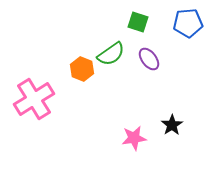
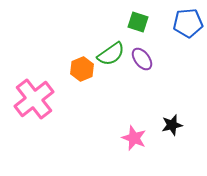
purple ellipse: moved 7 px left
orange hexagon: rotated 15 degrees clockwise
pink cross: rotated 6 degrees counterclockwise
black star: rotated 20 degrees clockwise
pink star: rotated 30 degrees clockwise
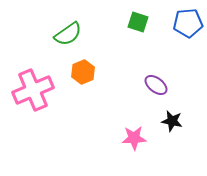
green semicircle: moved 43 px left, 20 px up
purple ellipse: moved 14 px right, 26 px down; rotated 15 degrees counterclockwise
orange hexagon: moved 1 px right, 3 px down
pink cross: moved 1 px left, 9 px up; rotated 15 degrees clockwise
black star: moved 4 px up; rotated 25 degrees clockwise
pink star: rotated 25 degrees counterclockwise
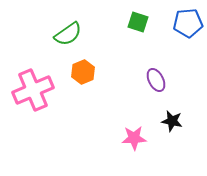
purple ellipse: moved 5 px up; rotated 25 degrees clockwise
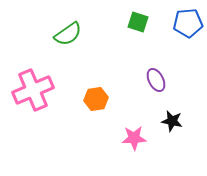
orange hexagon: moved 13 px right, 27 px down; rotated 15 degrees clockwise
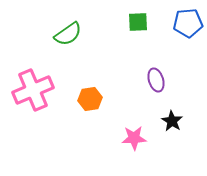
green square: rotated 20 degrees counterclockwise
purple ellipse: rotated 10 degrees clockwise
orange hexagon: moved 6 px left
black star: rotated 20 degrees clockwise
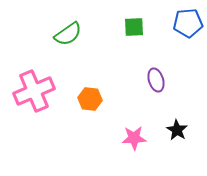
green square: moved 4 px left, 5 px down
pink cross: moved 1 px right, 1 px down
orange hexagon: rotated 15 degrees clockwise
black star: moved 5 px right, 9 px down
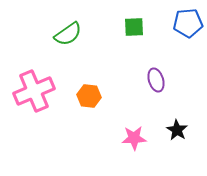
orange hexagon: moved 1 px left, 3 px up
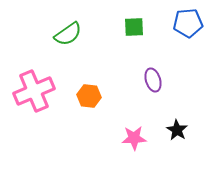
purple ellipse: moved 3 px left
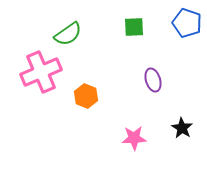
blue pentagon: moved 1 px left; rotated 24 degrees clockwise
pink cross: moved 7 px right, 19 px up
orange hexagon: moved 3 px left; rotated 15 degrees clockwise
black star: moved 5 px right, 2 px up
